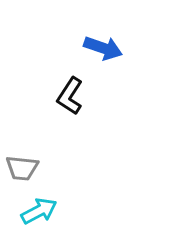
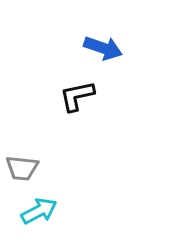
black L-shape: moved 7 px right; rotated 45 degrees clockwise
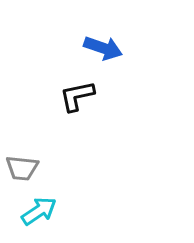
cyan arrow: rotated 6 degrees counterclockwise
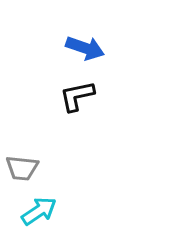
blue arrow: moved 18 px left
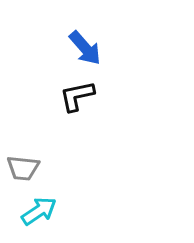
blue arrow: rotated 30 degrees clockwise
gray trapezoid: moved 1 px right
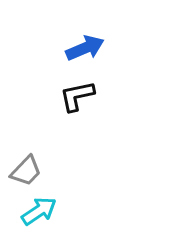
blue arrow: rotated 72 degrees counterclockwise
gray trapezoid: moved 3 px right, 3 px down; rotated 52 degrees counterclockwise
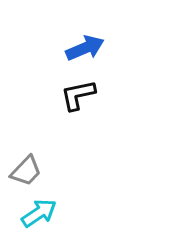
black L-shape: moved 1 px right, 1 px up
cyan arrow: moved 2 px down
